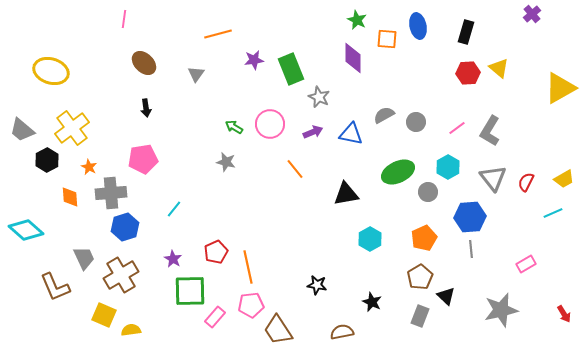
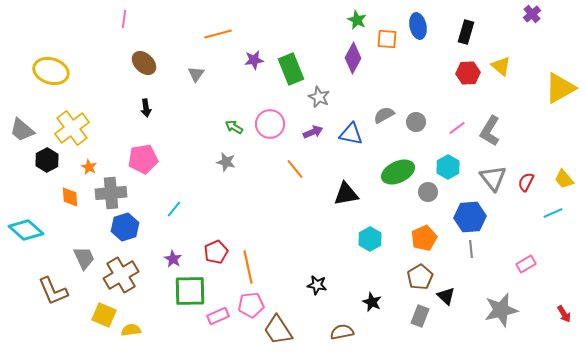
purple diamond at (353, 58): rotated 28 degrees clockwise
yellow triangle at (499, 68): moved 2 px right, 2 px up
yellow trapezoid at (564, 179): rotated 80 degrees clockwise
brown L-shape at (55, 287): moved 2 px left, 4 px down
pink rectangle at (215, 317): moved 3 px right, 1 px up; rotated 25 degrees clockwise
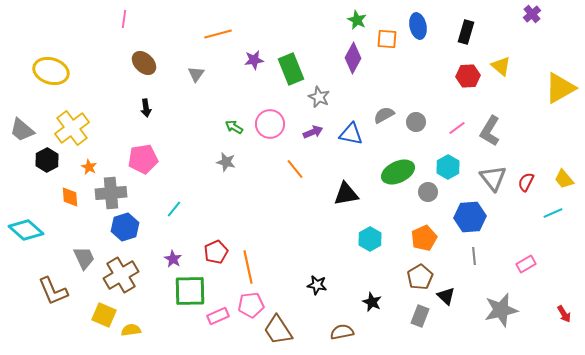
red hexagon at (468, 73): moved 3 px down
gray line at (471, 249): moved 3 px right, 7 px down
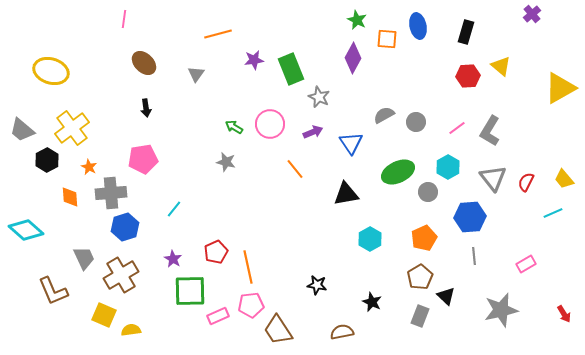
blue triangle at (351, 134): moved 9 px down; rotated 45 degrees clockwise
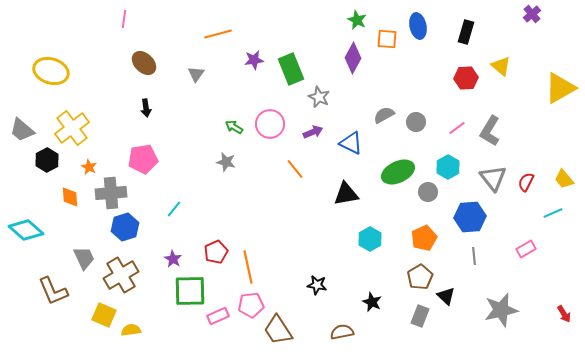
red hexagon at (468, 76): moved 2 px left, 2 px down
blue triangle at (351, 143): rotated 30 degrees counterclockwise
pink rectangle at (526, 264): moved 15 px up
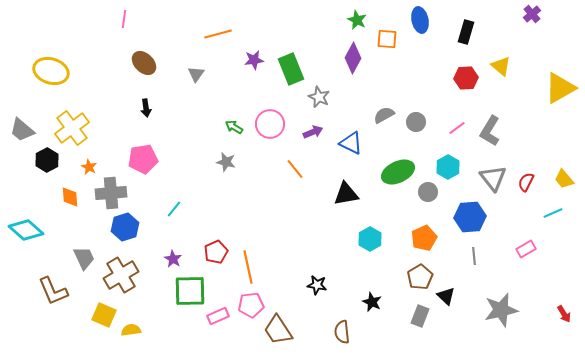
blue ellipse at (418, 26): moved 2 px right, 6 px up
brown semicircle at (342, 332): rotated 85 degrees counterclockwise
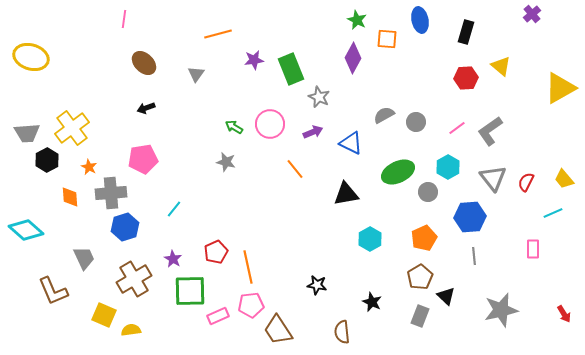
yellow ellipse at (51, 71): moved 20 px left, 14 px up
black arrow at (146, 108): rotated 78 degrees clockwise
gray trapezoid at (22, 130): moved 5 px right, 3 px down; rotated 44 degrees counterclockwise
gray L-shape at (490, 131): rotated 24 degrees clockwise
pink rectangle at (526, 249): moved 7 px right; rotated 60 degrees counterclockwise
brown cross at (121, 275): moved 13 px right, 4 px down
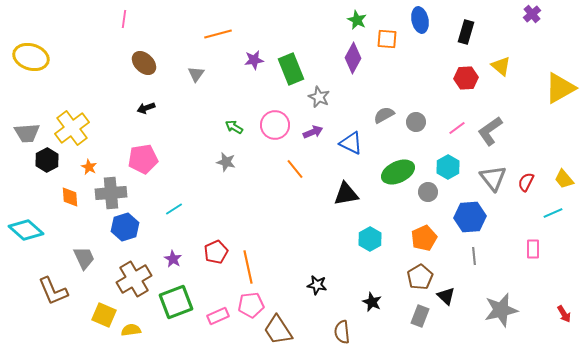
pink circle at (270, 124): moved 5 px right, 1 px down
cyan line at (174, 209): rotated 18 degrees clockwise
green square at (190, 291): moved 14 px left, 11 px down; rotated 20 degrees counterclockwise
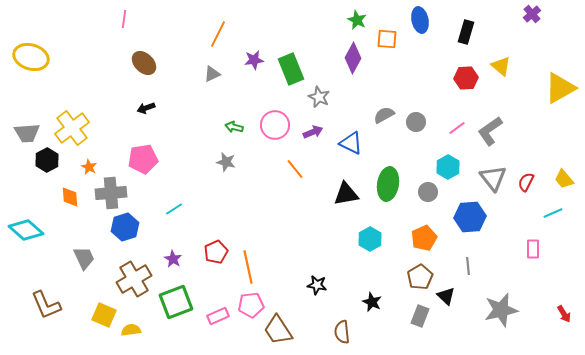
orange line at (218, 34): rotated 48 degrees counterclockwise
gray triangle at (196, 74): moved 16 px right; rotated 30 degrees clockwise
green arrow at (234, 127): rotated 18 degrees counterclockwise
green ellipse at (398, 172): moved 10 px left, 12 px down; rotated 56 degrees counterclockwise
gray line at (474, 256): moved 6 px left, 10 px down
brown L-shape at (53, 291): moved 7 px left, 14 px down
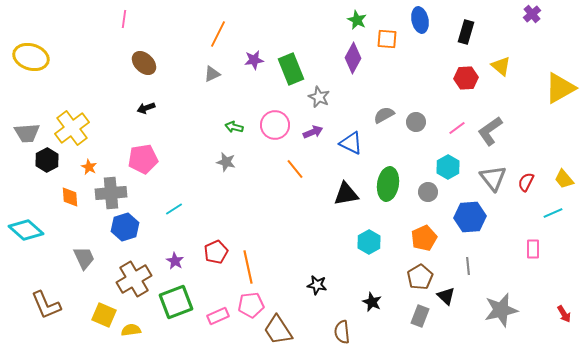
cyan hexagon at (370, 239): moved 1 px left, 3 px down
purple star at (173, 259): moved 2 px right, 2 px down
